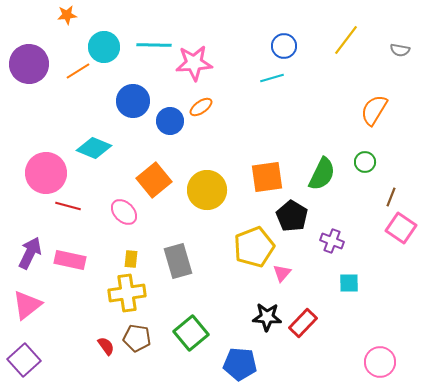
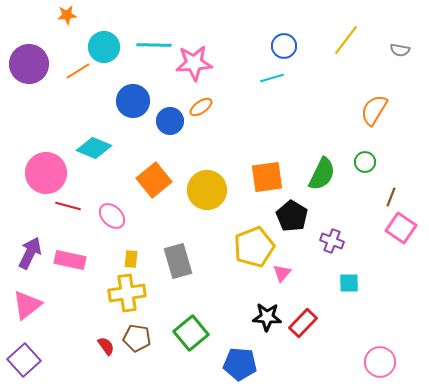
pink ellipse at (124, 212): moved 12 px left, 4 px down
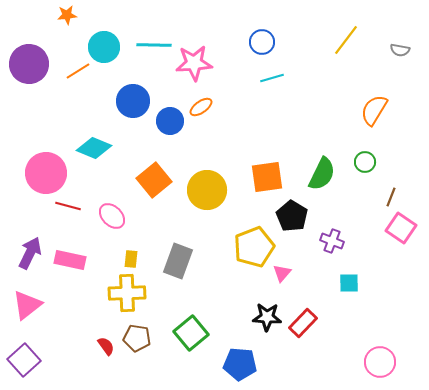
blue circle at (284, 46): moved 22 px left, 4 px up
gray rectangle at (178, 261): rotated 36 degrees clockwise
yellow cross at (127, 293): rotated 6 degrees clockwise
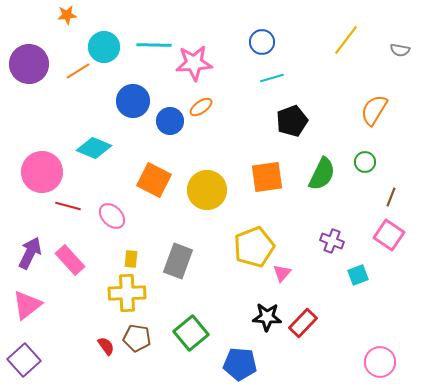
pink circle at (46, 173): moved 4 px left, 1 px up
orange square at (154, 180): rotated 24 degrees counterclockwise
black pentagon at (292, 216): moved 95 px up; rotated 20 degrees clockwise
pink square at (401, 228): moved 12 px left, 7 px down
pink rectangle at (70, 260): rotated 36 degrees clockwise
cyan square at (349, 283): moved 9 px right, 8 px up; rotated 20 degrees counterclockwise
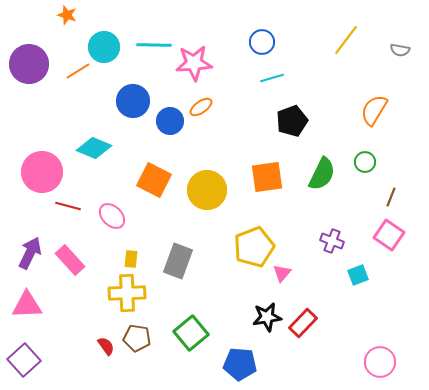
orange star at (67, 15): rotated 24 degrees clockwise
pink triangle at (27, 305): rotated 36 degrees clockwise
black star at (267, 317): rotated 12 degrees counterclockwise
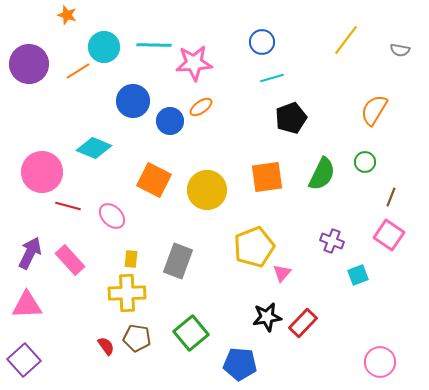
black pentagon at (292, 121): moved 1 px left, 3 px up
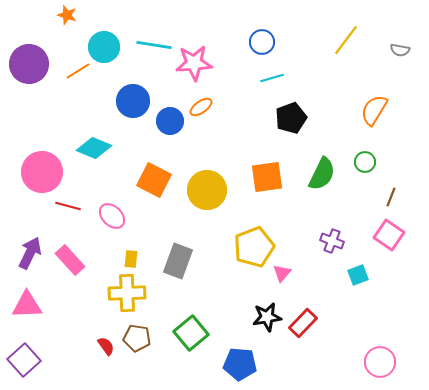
cyan line at (154, 45): rotated 8 degrees clockwise
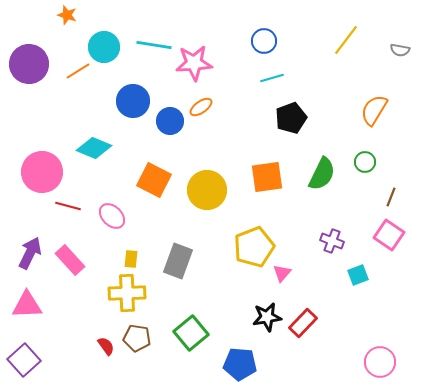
blue circle at (262, 42): moved 2 px right, 1 px up
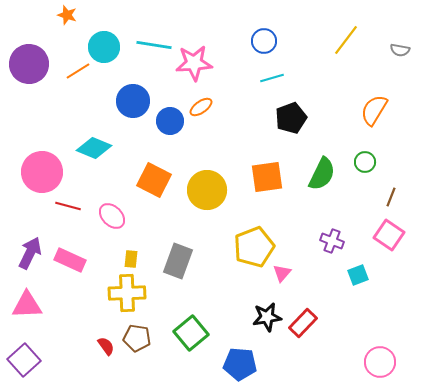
pink rectangle at (70, 260): rotated 24 degrees counterclockwise
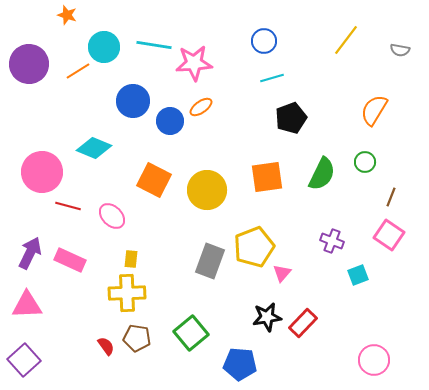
gray rectangle at (178, 261): moved 32 px right
pink circle at (380, 362): moved 6 px left, 2 px up
